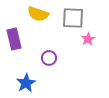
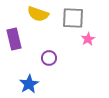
blue star: moved 3 px right, 1 px down
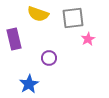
gray square: rotated 10 degrees counterclockwise
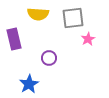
yellow semicircle: rotated 15 degrees counterclockwise
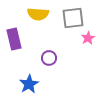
pink star: moved 1 px up
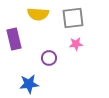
pink star: moved 12 px left, 6 px down; rotated 24 degrees clockwise
blue star: rotated 24 degrees clockwise
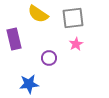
yellow semicircle: rotated 30 degrees clockwise
pink star: rotated 24 degrees counterclockwise
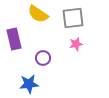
pink star: rotated 16 degrees clockwise
purple circle: moved 6 px left
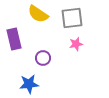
gray square: moved 1 px left
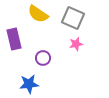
gray square: moved 1 px right; rotated 30 degrees clockwise
